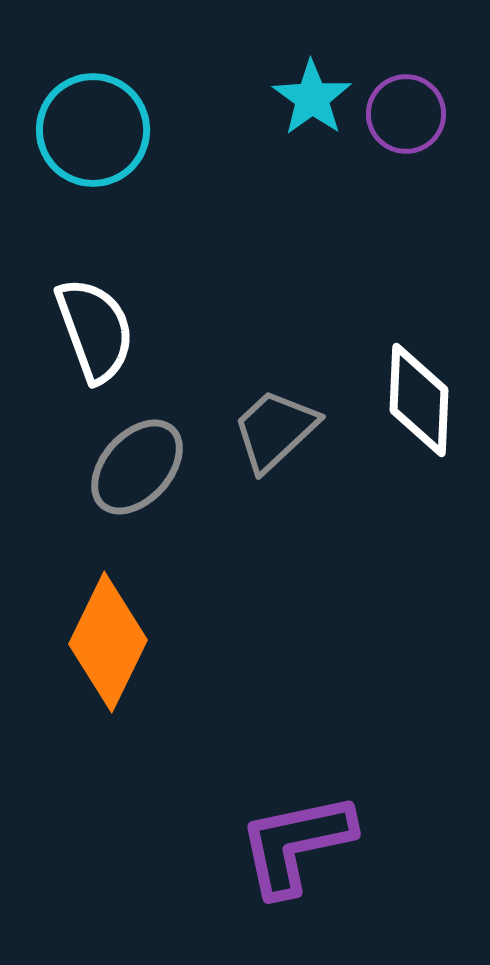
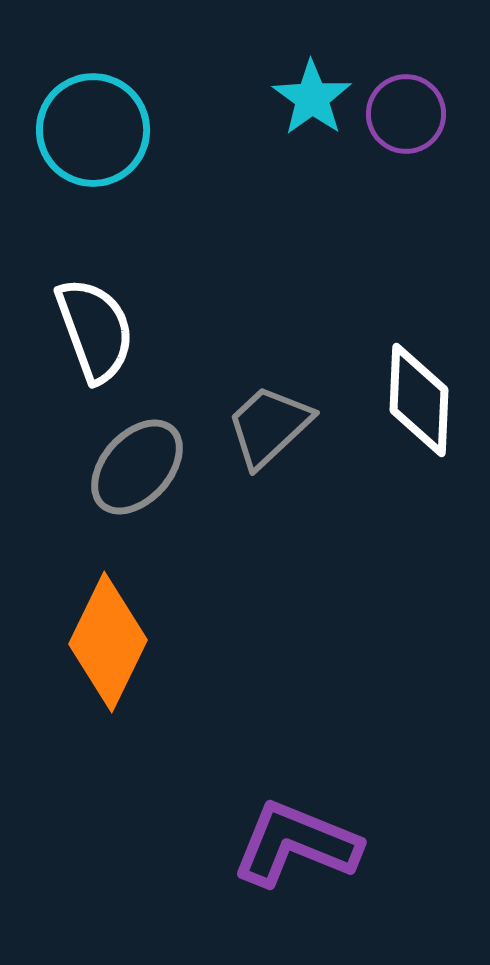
gray trapezoid: moved 6 px left, 4 px up
purple L-shape: rotated 34 degrees clockwise
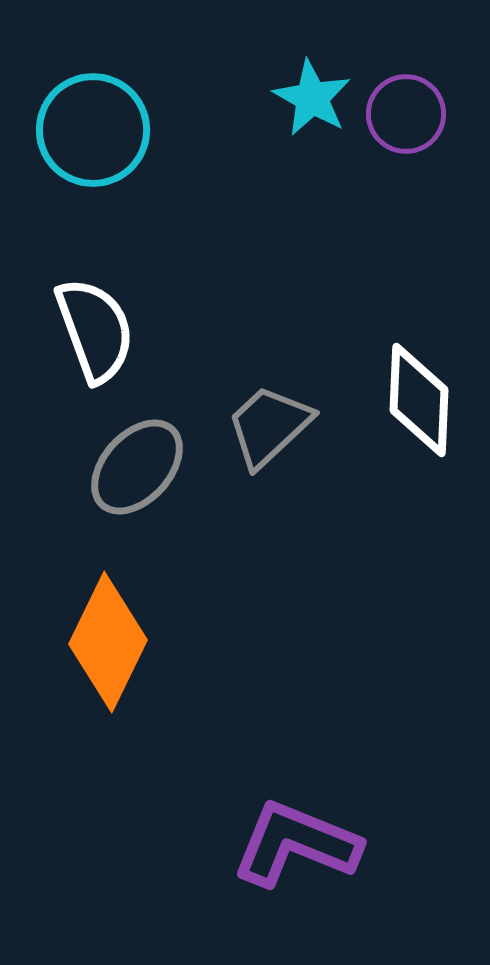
cyan star: rotated 6 degrees counterclockwise
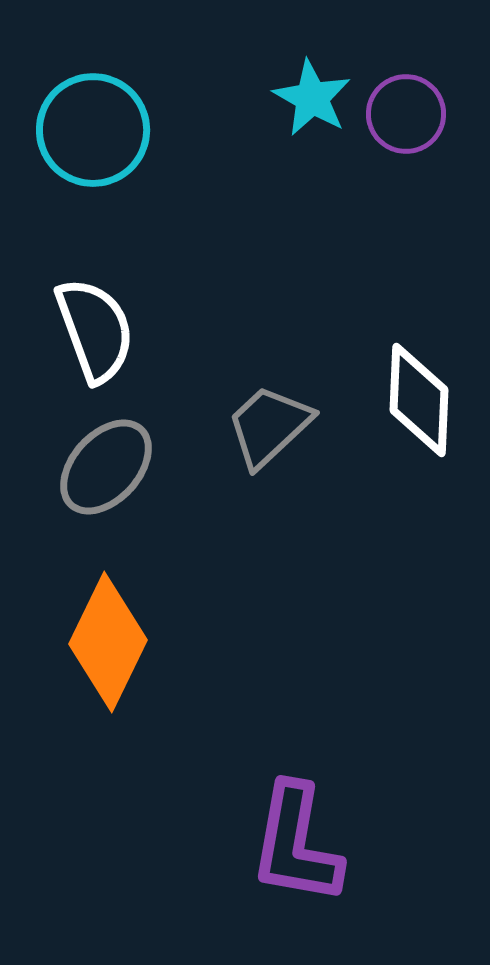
gray ellipse: moved 31 px left
purple L-shape: rotated 102 degrees counterclockwise
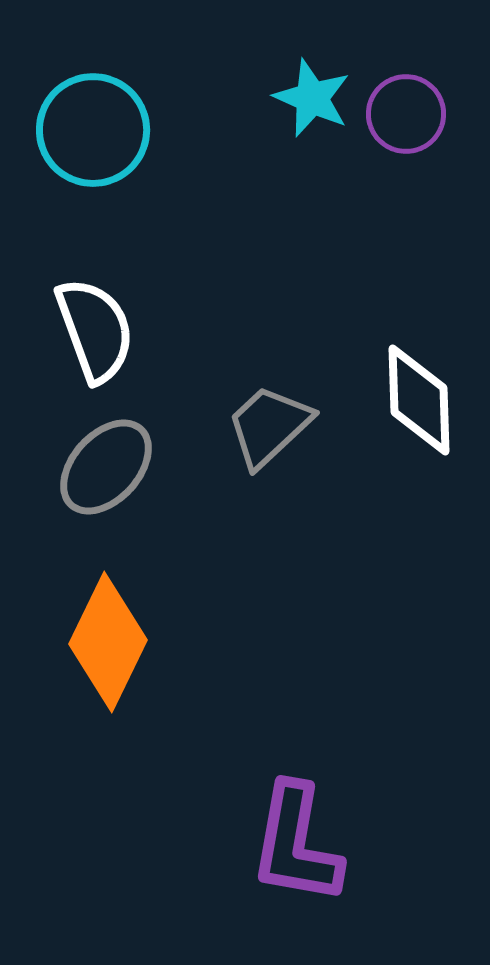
cyan star: rotated 6 degrees counterclockwise
white diamond: rotated 4 degrees counterclockwise
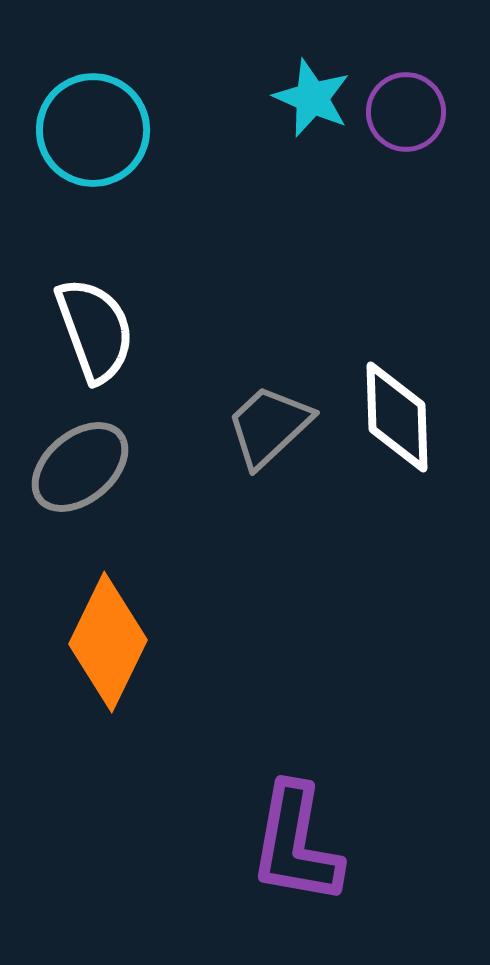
purple circle: moved 2 px up
white diamond: moved 22 px left, 17 px down
gray ellipse: moved 26 px left; rotated 8 degrees clockwise
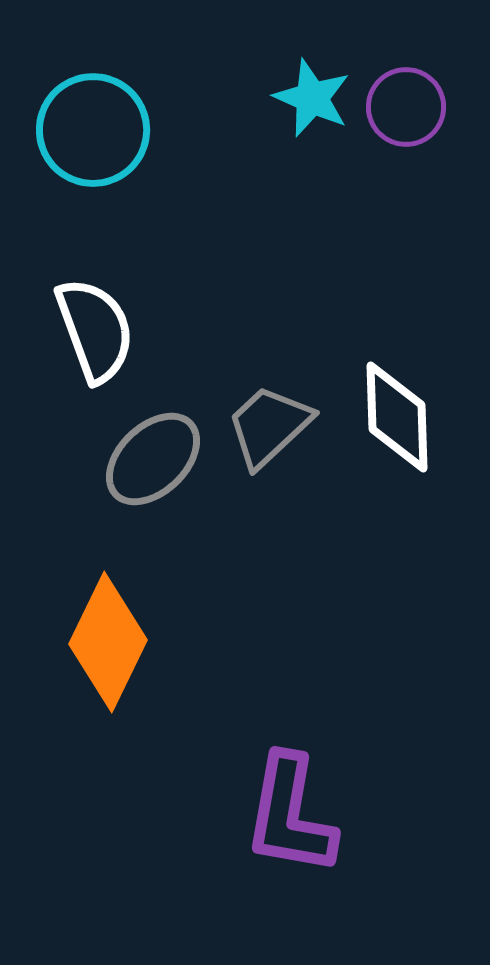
purple circle: moved 5 px up
gray ellipse: moved 73 px right, 8 px up; rotated 4 degrees counterclockwise
purple L-shape: moved 6 px left, 29 px up
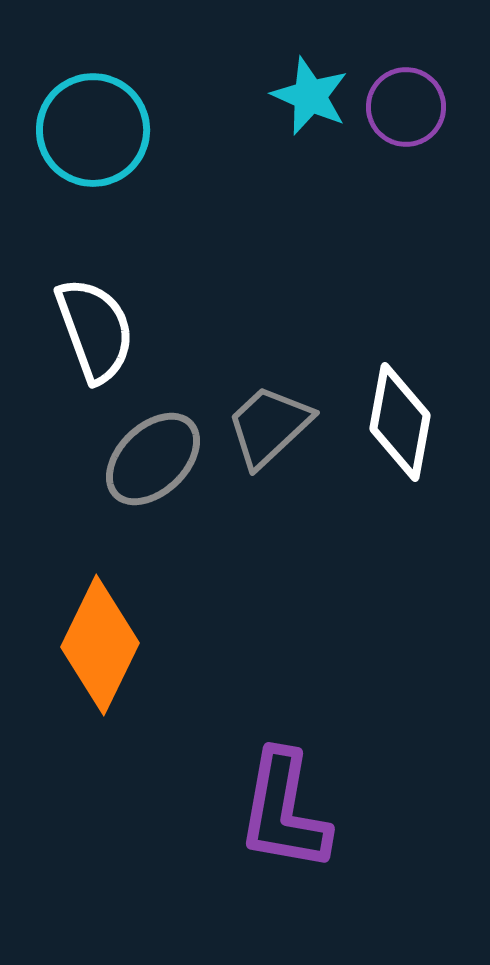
cyan star: moved 2 px left, 2 px up
white diamond: moved 3 px right, 5 px down; rotated 12 degrees clockwise
orange diamond: moved 8 px left, 3 px down
purple L-shape: moved 6 px left, 4 px up
